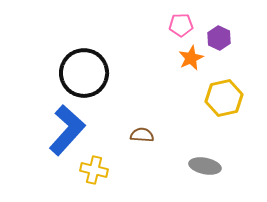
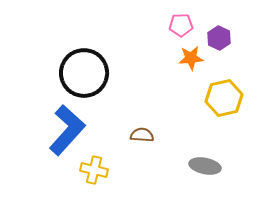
orange star: rotated 20 degrees clockwise
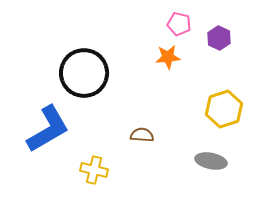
pink pentagon: moved 2 px left, 1 px up; rotated 15 degrees clockwise
orange star: moved 23 px left, 1 px up
yellow hexagon: moved 11 px down; rotated 6 degrees counterclockwise
blue L-shape: moved 19 px left, 1 px up; rotated 18 degrees clockwise
gray ellipse: moved 6 px right, 5 px up
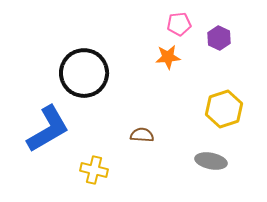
pink pentagon: rotated 20 degrees counterclockwise
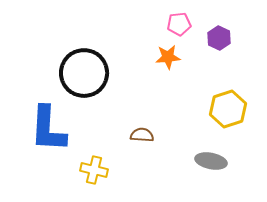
yellow hexagon: moved 4 px right
blue L-shape: rotated 123 degrees clockwise
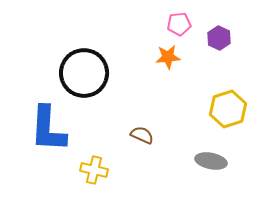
brown semicircle: rotated 20 degrees clockwise
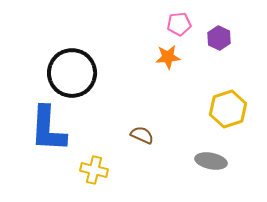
black circle: moved 12 px left
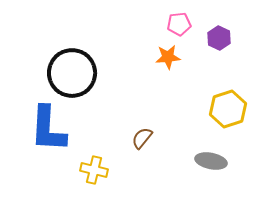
brown semicircle: moved 3 px down; rotated 75 degrees counterclockwise
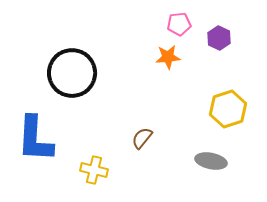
blue L-shape: moved 13 px left, 10 px down
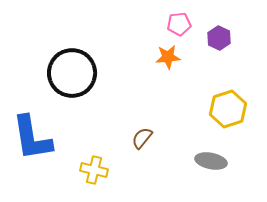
blue L-shape: moved 3 px left, 1 px up; rotated 12 degrees counterclockwise
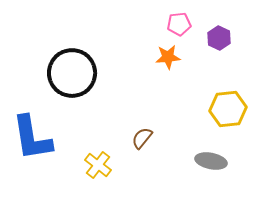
yellow hexagon: rotated 12 degrees clockwise
yellow cross: moved 4 px right, 5 px up; rotated 24 degrees clockwise
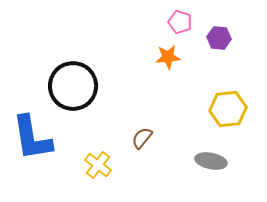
pink pentagon: moved 1 px right, 2 px up; rotated 25 degrees clockwise
purple hexagon: rotated 20 degrees counterclockwise
black circle: moved 1 px right, 13 px down
